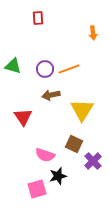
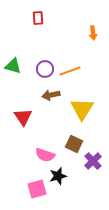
orange line: moved 1 px right, 2 px down
yellow triangle: moved 1 px up
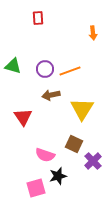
pink square: moved 1 px left, 1 px up
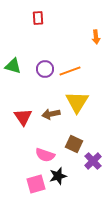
orange arrow: moved 3 px right, 4 px down
brown arrow: moved 19 px down
yellow triangle: moved 5 px left, 7 px up
pink square: moved 4 px up
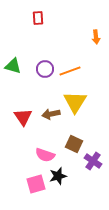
yellow triangle: moved 2 px left
purple cross: rotated 12 degrees counterclockwise
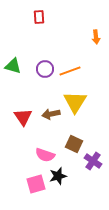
red rectangle: moved 1 px right, 1 px up
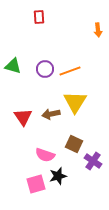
orange arrow: moved 2 px right, 7 px up
